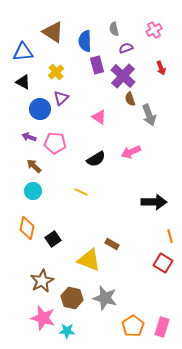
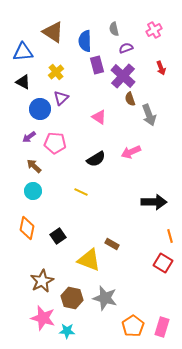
purple arrow: rotated 56 degrees counterclockwise
black square: moved 5 px right, 3 px up
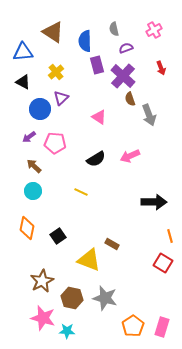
pink arrow: moved 1 px left, 4 px down
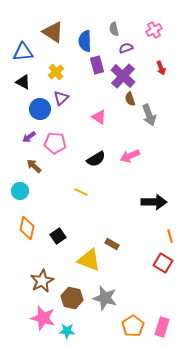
cyan circle: moved 13 px left
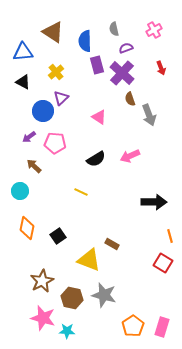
purple cross: moved 1 px left, 3 px up
blue circle: moved 3 px right, 2 px down
gray star: moved 1 px left, 3 px up
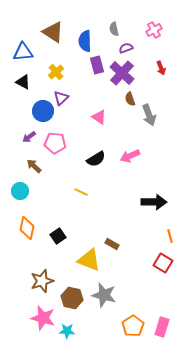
brown star: rotated 10 degrees clockwise
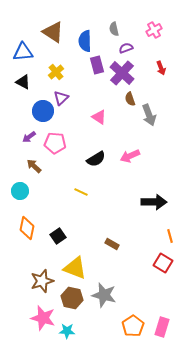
yellow triangle: moved 14 px left, 8 px down
